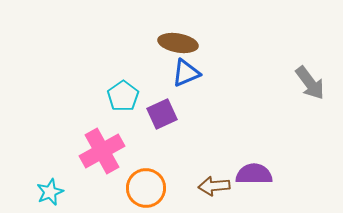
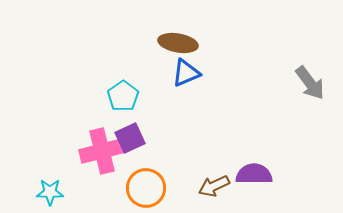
purple square: moved 32 px left, 24 px down
pink cross: rotated 15 degrees clockwise
brown arrow: rotated 20 degrees counterclockwise
cyan star: rotated 24 degrees clockwise
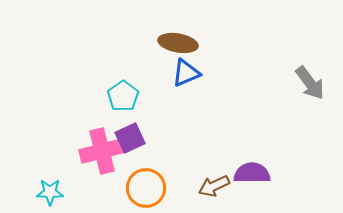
purple semicircle: moved 2 px left, 1 px up
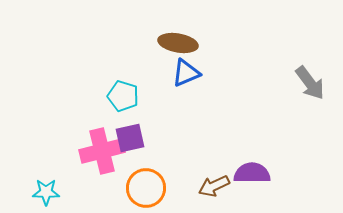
cyan pentagon: rotated 20 degrees counterclockwise
purple square: rotated 12 degrees clockwise
cyan star: moved 4 px left
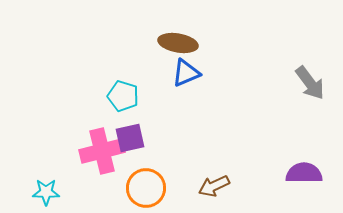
purple semicircle: moved 52 px right
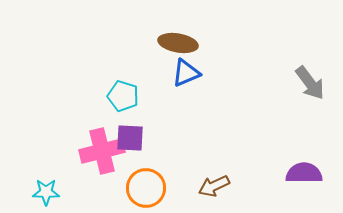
purple square: rotated 16 degrees clockwise
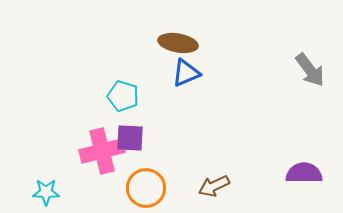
gray arrow: moved 13 px up
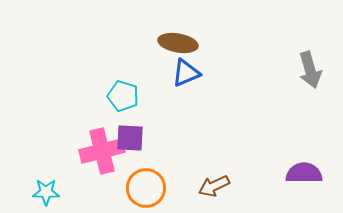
gray arrow: rotated 21 degrees clockwise
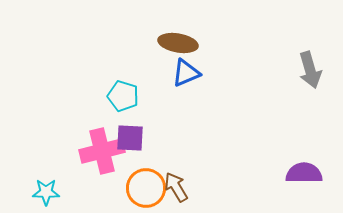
brown arrow: moved 38 px left, 1 px down; rotated 84 degrees clockwise
